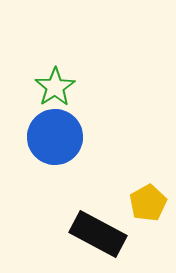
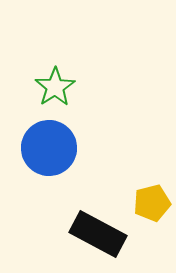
blue circle: moved 6 px left, 11 px down
yellow pentagon: moved 4 px right; rotated 15 degrees clockwise
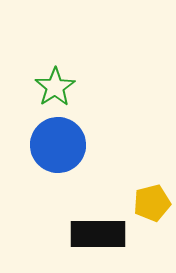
blue circle: moved 9 px right, 3 px up
black rectangle: rotated 28 degrees counterclockwise
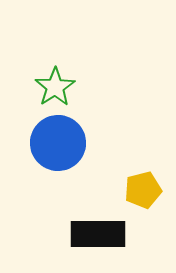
blue circle: moved 2 px up
yellow pentagon: moved 9 px left, 13 px up
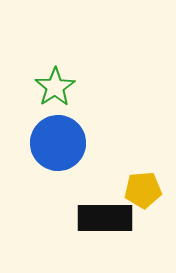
yellow pentagon: rotated 9 degrees clockwise
black rectangle: moved 7 px right, 16 px up
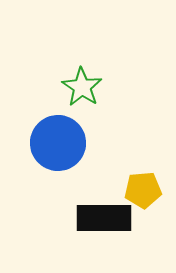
green star: moved 27 px right; rotated 6 degrees counterclockwise
black rectangle: moved 1 px left
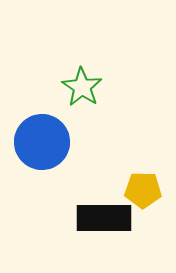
blue circle: moved 16 px left, 1 px up
yellow pentagon: rotated 6 degrees clockwise
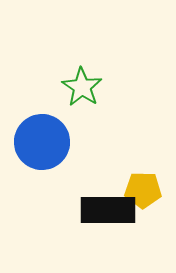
black rectangle: moved 4 px right, 8 px up
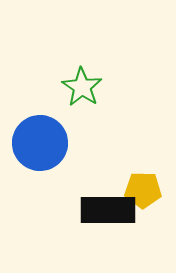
blue circle: moved 2 px left, 1 px down
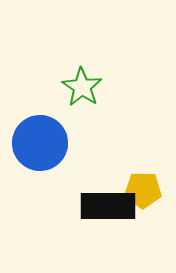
black rectangle: moved 4 px up
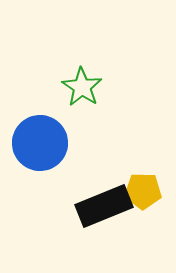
yellow pentagon: moved 1 px down
black rectangle: moved 4 px left; rotated 22 degrees counterclockwise
